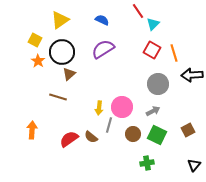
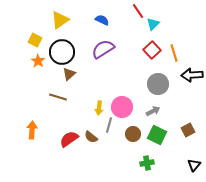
red square: rotated 18 degrees clockwise
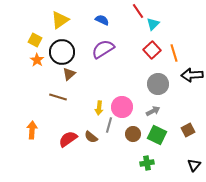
orange star: moved 1 px left, 1 px up
red semicircle: moved 1 px left
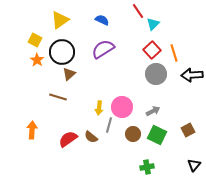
gray circle: moved 2 px left, 10 px up
green cross: moved 4 px down
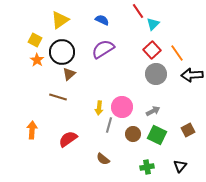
orange line: moved 3 px right; rotated 18 degrees counterclockwise
brown semicircle: moved 12 px right, 22 px down
black triangle: moved 14 px left, 1 px down
